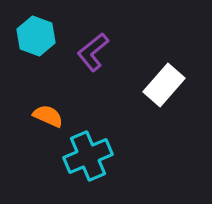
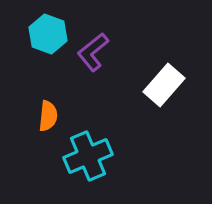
cyan hexagon: moved 12 px right, 2 px up
orange semicircle: rotated 72 degrees clockwise
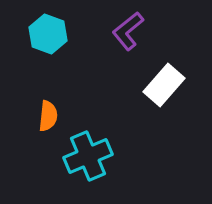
purple L-shape: moved 35 px right, 21 px up
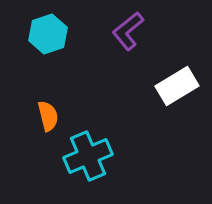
cyan hexagon: rotated 21 degrees clockwise
white rectangle: moved 13 px right, 1 px down; rotated 18 degrees clockwise
orange semicircle: rotated 20 degrees counterclockwise
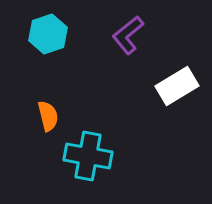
purple L-shape: moved 4 px down
cyan cross: rotated 33 degrees clockwise
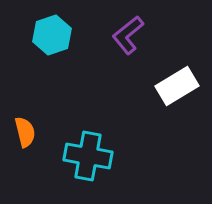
cyan hexagon: moved 4 px right, 1 px down
orange semicircle: moved 23 px left, 16 px down
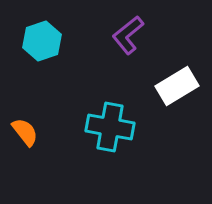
cyan hexagon: moved 10 px left, 6 px down
orange semicircle: rotated 24 degrees counterclockwise
cyan cross: moved 22 px right, 29 px up
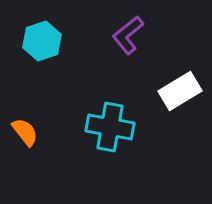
white rectangle: moved 3 px right, 5 px down
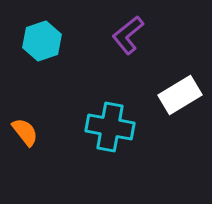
white rectangle: moved 4 px down
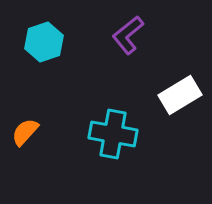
cyan hexagon: moved 2 px right, 1 px down
cyan cross: moved 3 px right, 7 px down
orange semicircle: rotated 100 degrees counterclockwise
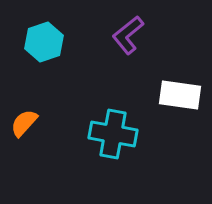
white rectangle: rotated 39 degrees clockwise
orange semicircle: moved 1 px left, 9 px up
